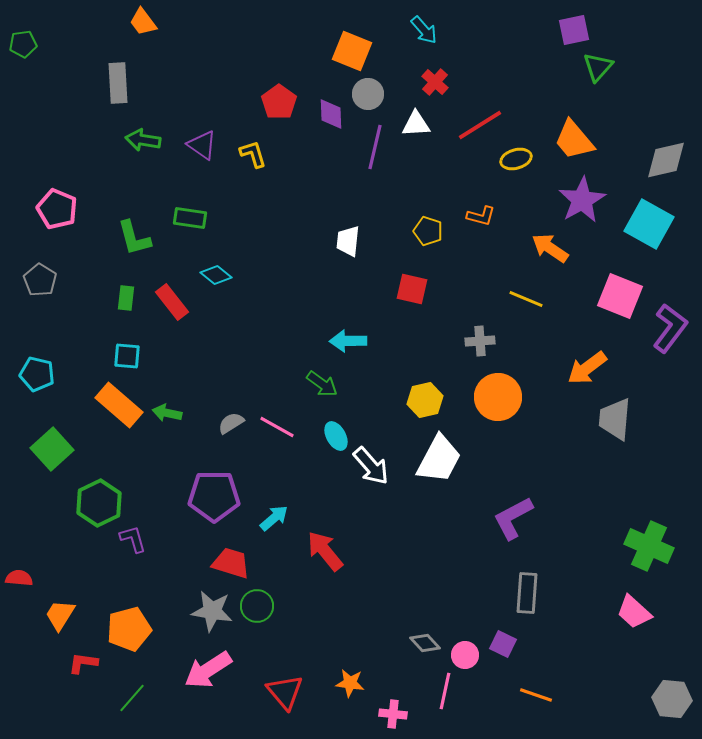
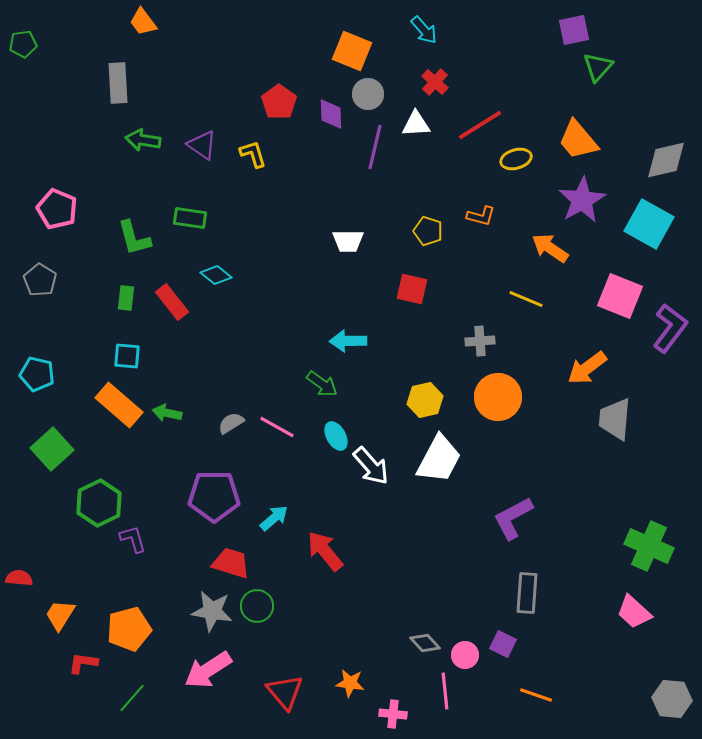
orange trapezoid at (574, 140): moved 4 px right
white trapezoid at (348, 241): rotated 96 degrees counterclockwise
pink line at (445, 691): rotated 18 degrees counterclockwise
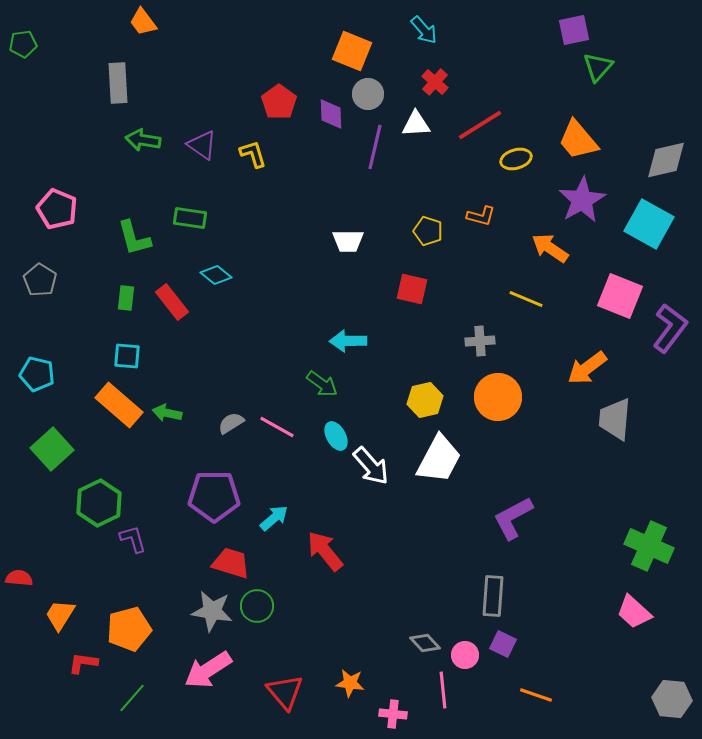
gray rectangle at (527, 593): moved 34 px left, 3 px down
pink line at (445, 691): moved 2 px left, 1 px up
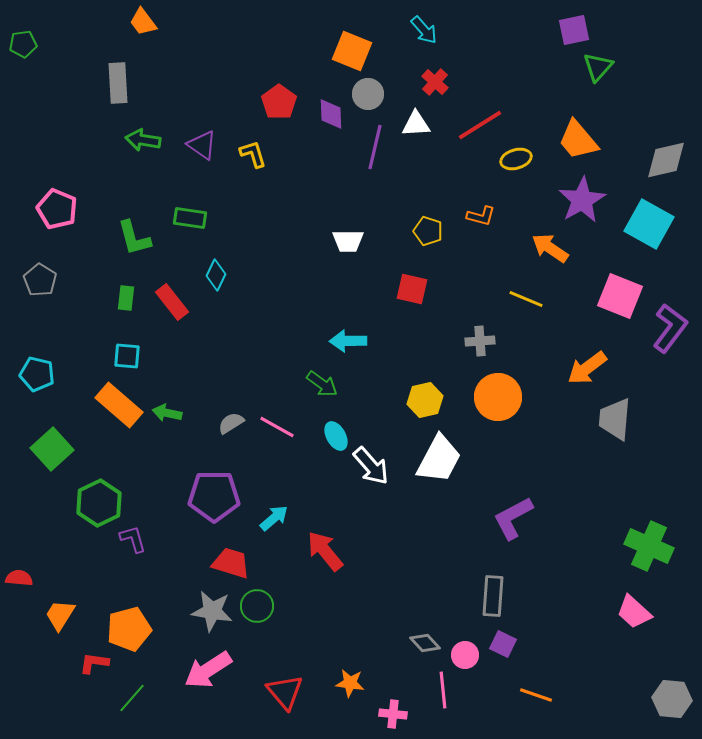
cyan diamond at (216, 275): rotated 76 degrees clockwise
red L-shape at (83, 663): moved 11 px right
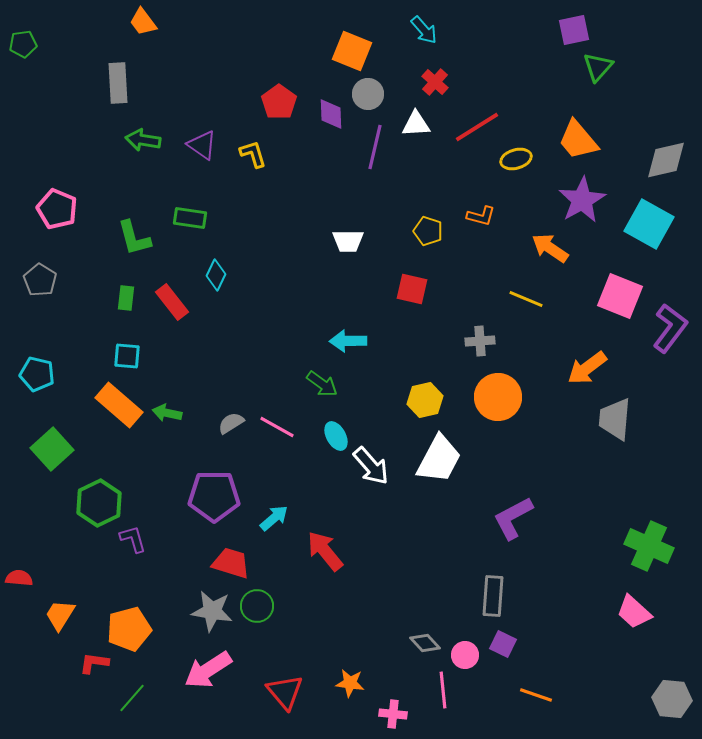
red line at (480, 125): moved 3 px left, 2 px down
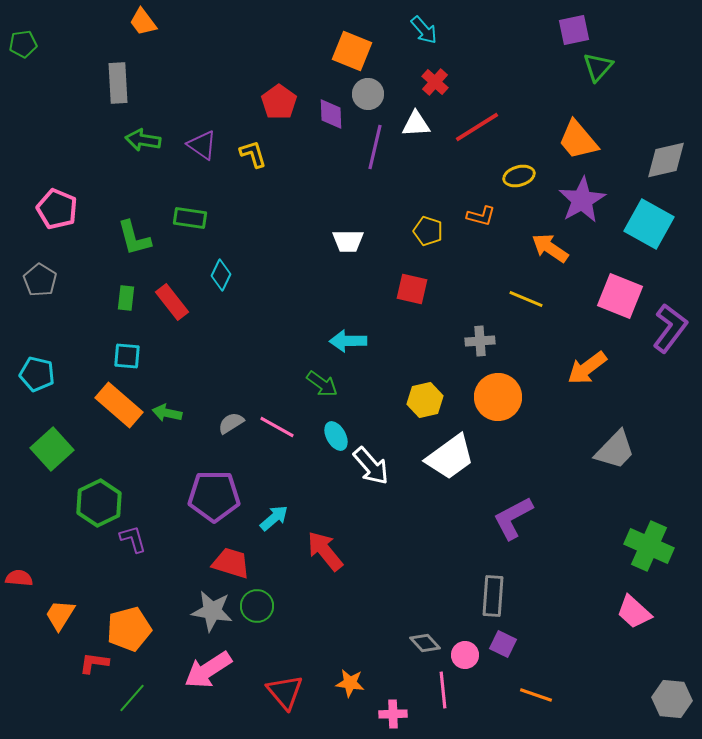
yellow ellipse at (516, 159): moved 3 px right, 17 px down
cyan diamond at (216, 275): moved 5 px right
gray trapezoid at (615, 419): moved 31 px down; rotated 141 degrees counterclockwise
white trapezoid at (439, 459): moved 11 px right, 2 px up; rotated 26 degrees clockwise
pink cross at (393, 714): rotated 8 degrees counterclockwise
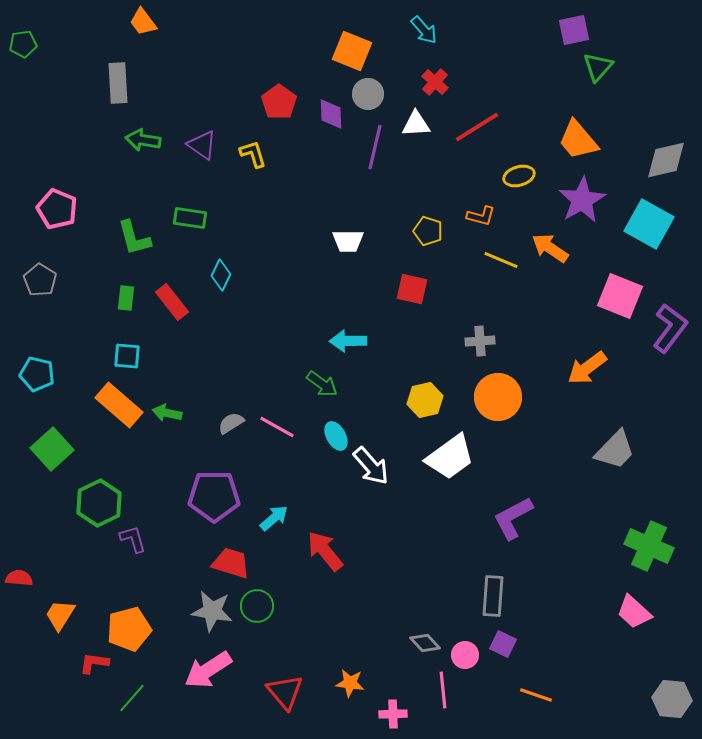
yellow line at (526, 299): moved 25 px left, 39 px up
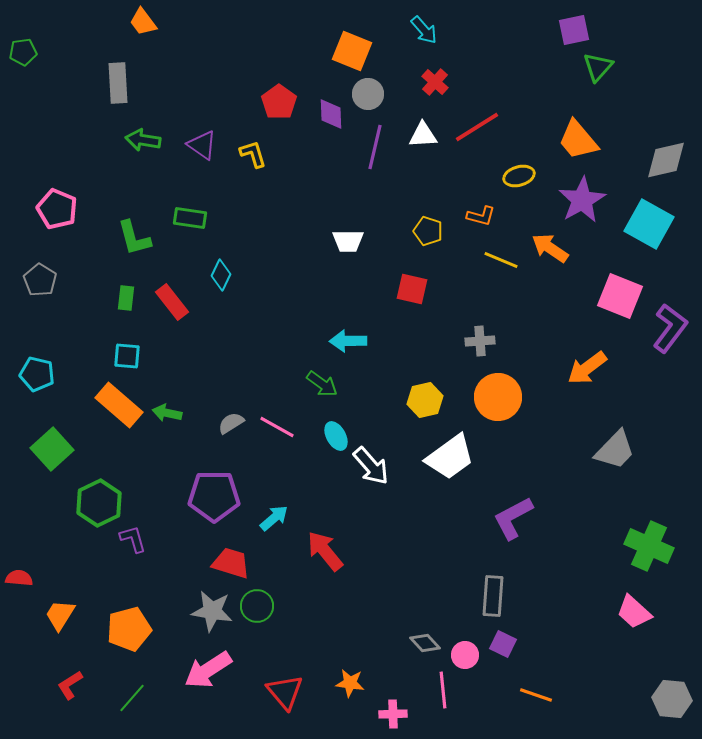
green pentagon at (23, 44): moved 8 px down
white triangle at (416, 124): moved 7 px right, 11 px down
red L-shape at (94, 663): moved 24 px left, 22 px down; rotated 40 degrees counterclockwise
